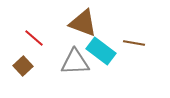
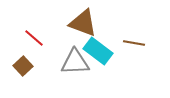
cyan rectangle: moved 3 px left
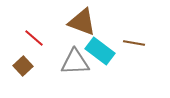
brown triangle: moved 1 px left, 1 px up
cyan rectangle: moved 2 px right
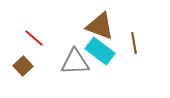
brown triangle: moved 18 px right, 4 px down
brown line: rotated 70 degrees clockwise
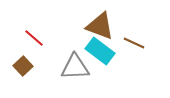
brown line: rotated 55 degrees counterclockwise
gray triangle: moved 5 px down
